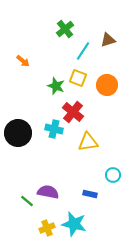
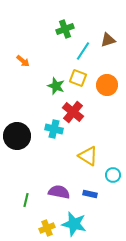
green cross: rotated 18 degrees clockwise
black circle: moved 1 px left, 3 px down
yellow triangle: moved 14 px down; rotated 40 degrees clockwise
purple semicircle: moved 11 px right
green line: moved 1 px left, 1 px up; rotated 64 degrees clockwise
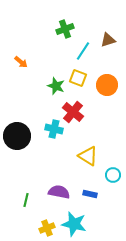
orange arrow: moved 2 px left, 1 px down
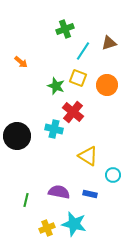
brown triangle: moved 1 px right, 3 px down
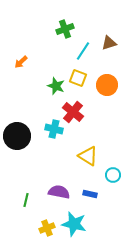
orange arrow: rotated 96 degrees clockwise
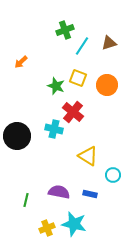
green cross: moved 1 px down
cyan line: moved 1 px left, 5 px up
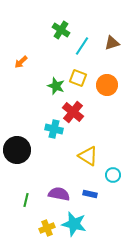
green cross: moved 4 px left; rotated 36 degrees counterclockwise
brown triangle: moved 3 px right
black circle: moved 14 px down
purple semicircle: moved 2 px down
